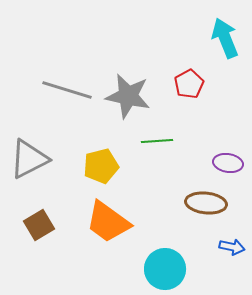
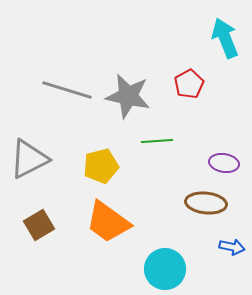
purple ellipse: moved 4 px left
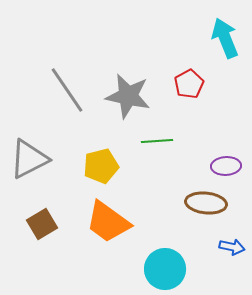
gray line: rotated 39 degrees clockwise
purple ellipse: moved 2 px right, 3 px down; rotated 12 degrees counterclockwise
brown square: moved 3 px right, 1 px up
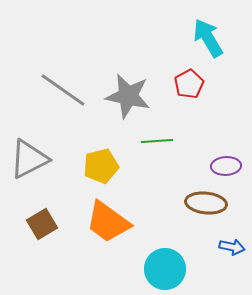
cyan arrow: moved 17 px left; rotated 9 degrees counterclockwise
gray line: moved 4 px left; rotated 21 degrees counterclockwise
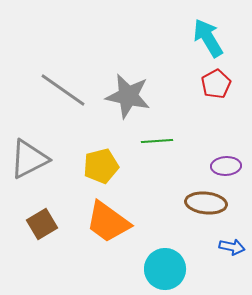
red pentagon: moved 27 px right
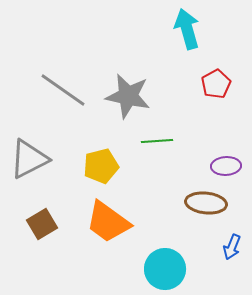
cyan arrow: moved 21 px left, 9 px up; rotated 15 degrees clockwise
blue arrow: rotated 100 degrees clockwise
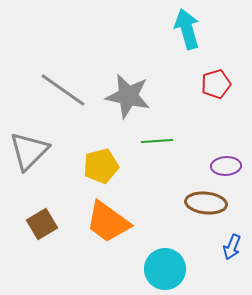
red pentagon: rotated 12 degrees clockwise
gray triangle: moved 8 px up; rotated 18 degrees counterclockwise
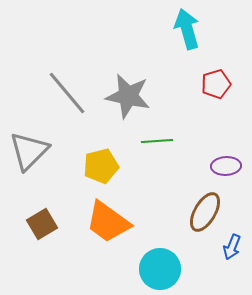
gray line: moved 4 px right, 3 px down; rotated 15 degrees clockwise
brown ellipse: moved 1 px left, 9 px down; rotated 66 degrees counterclockwise
cyan circle: moved 5 px left
